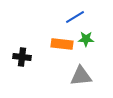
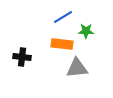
blue line: moved 12 px left
green star: moved 8 px up
gray triangle: moved 4 px left, 8 px up
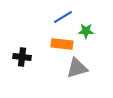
gray triangle: rotated 10 degrees counterclockwise
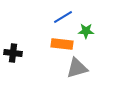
black cross: moved 9 px left, 4 px up
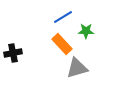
orange rectangle: rotated 40 degrees clockwise
black cross: rotated 18 degrees counterclockwise
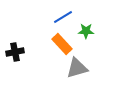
black cross: moved 2 px right, 1 px up
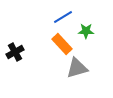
black cross: rotated 18 degrees counterclockwise
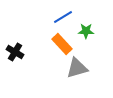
black cross: rotated 30 degrees counterclockwise
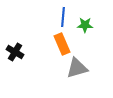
blue line: rotated 54 degrees counterclockwise
green star: moved 1 px left, 6 px up
orange rectangle: rotated 20 degrees clockwise
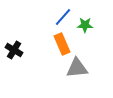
blue line: rotated 36 degrees clockwise
black cross: moved 1 px left, 2 px up
gray triangle: rotated 10 degrees clockwise
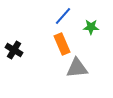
blue line: moved 1 px up
green star: moved 6 px right, 2 px down
